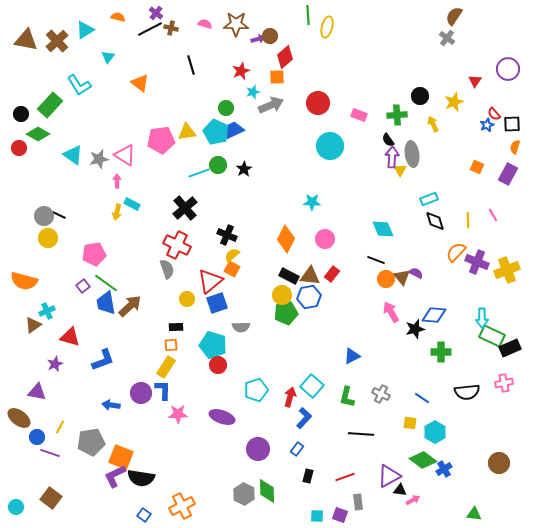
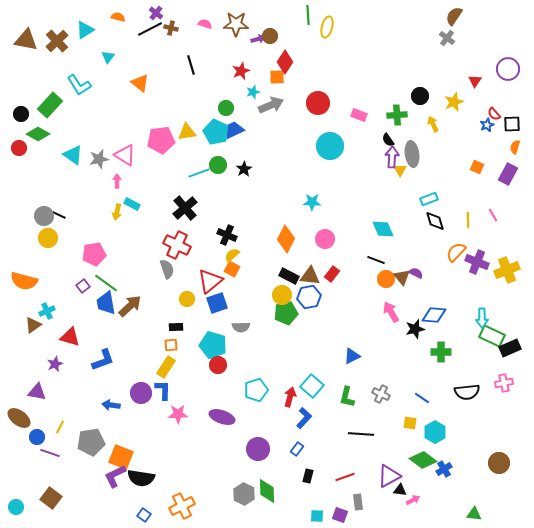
red diamond at (285, 57): moved 5 px down; rotated 15 degrees counterclockwise
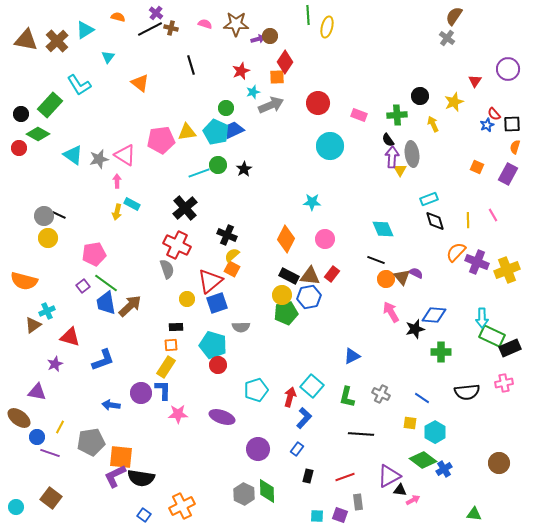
orange square at (121, 457): rotated 15 degrees counterclockwise
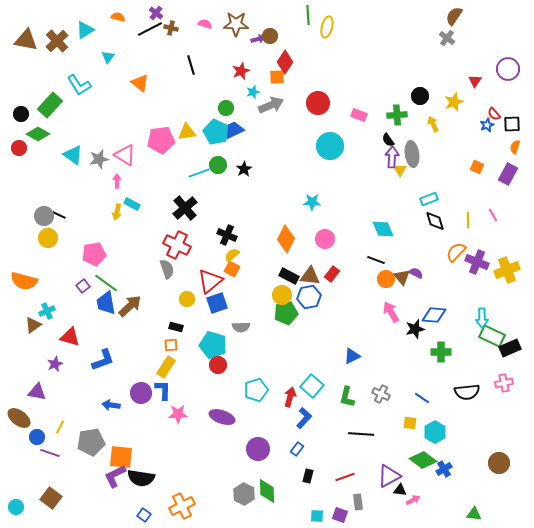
black rectangle at (176, 327): rotated 16 degrees clockwise
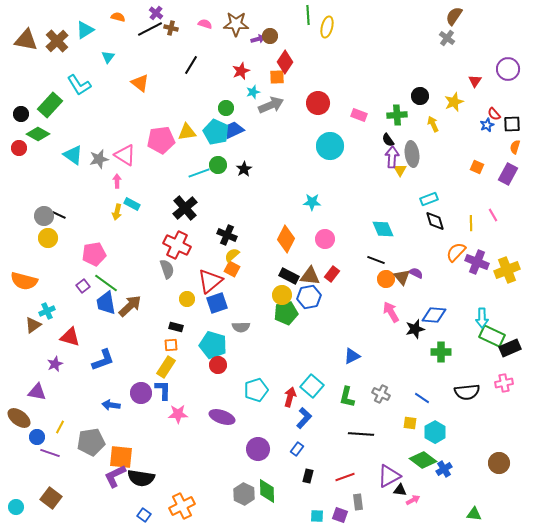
black line at (191, 65): rotated 48 degrees clockwise
yellow line at (468, 220): moved 3 px right, 3 px down
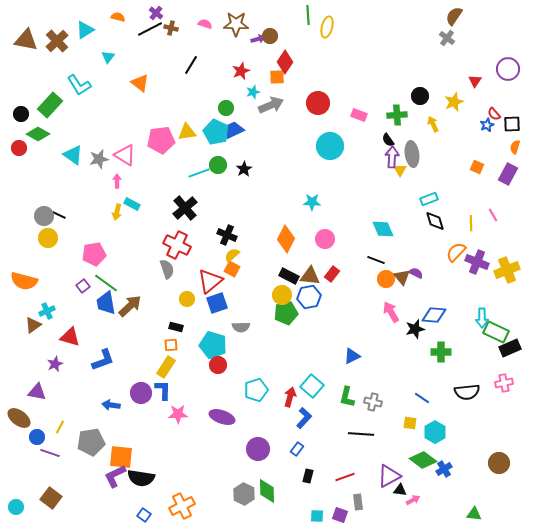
green rectangle at (492, 336): moved 4 px right, 4 px up
gray cross at (381, 394): moved 8 px left, 8 px down; rotated 12 degrees counterclockwise
